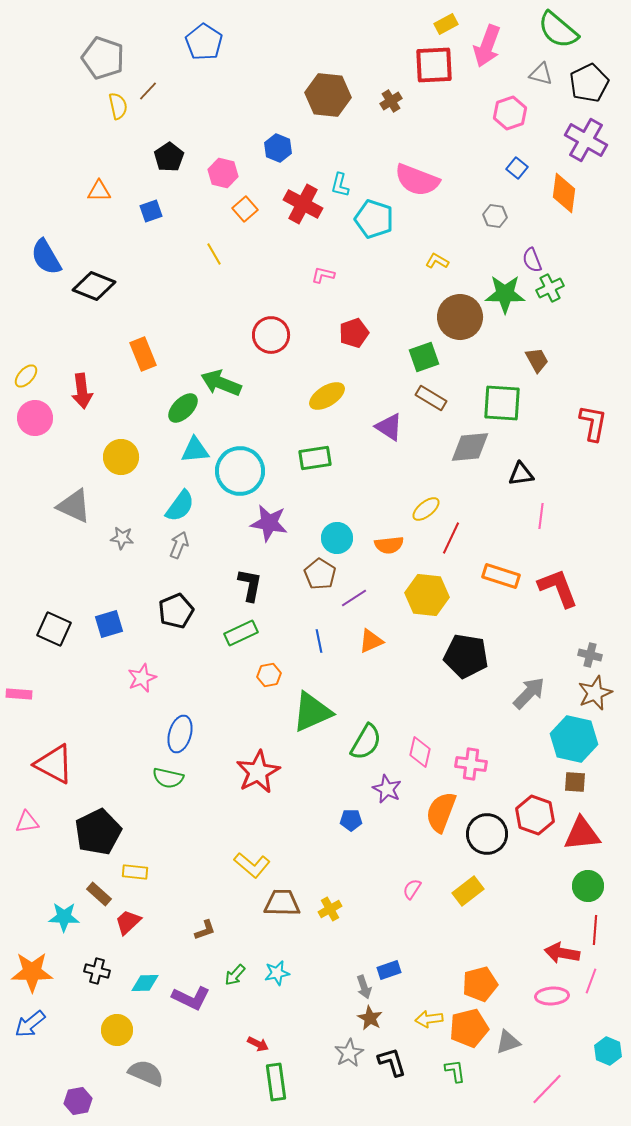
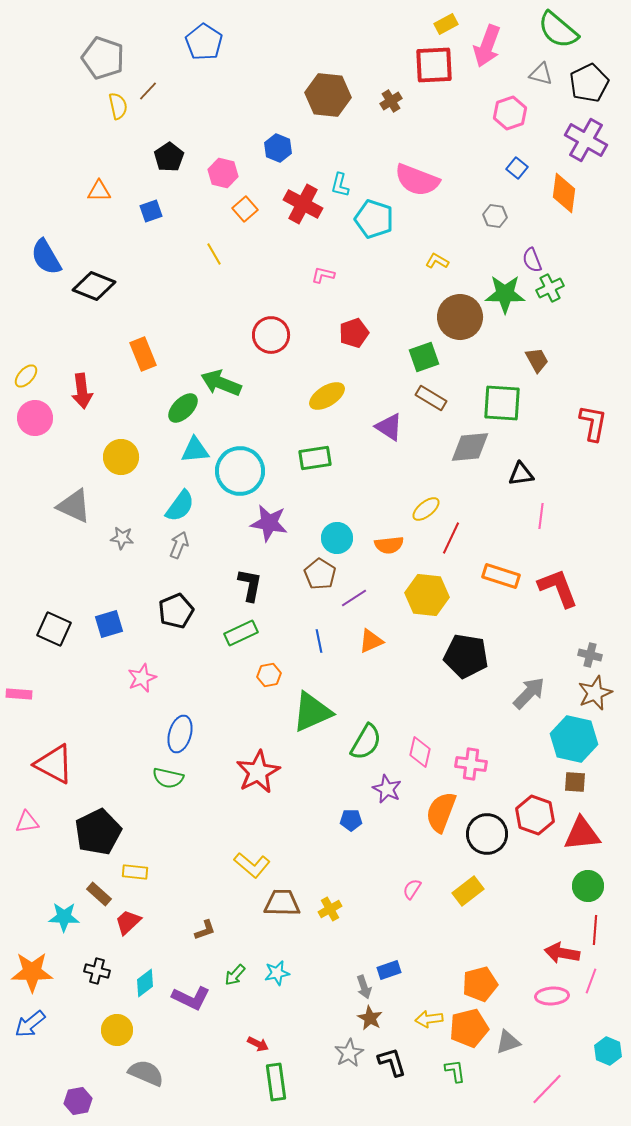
cyan diamond at (145, 983): rotated 36 degrees counterclockwise
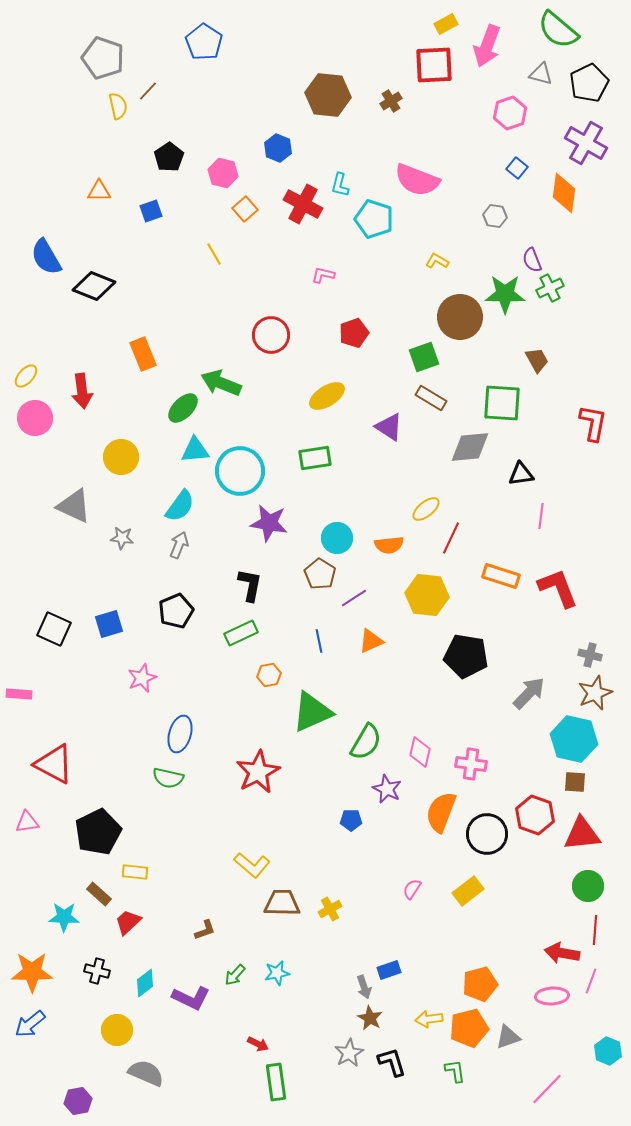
purple cross at (586, 140): moved 3 px down
gray triangle at (508, 1042): moved 5 px up
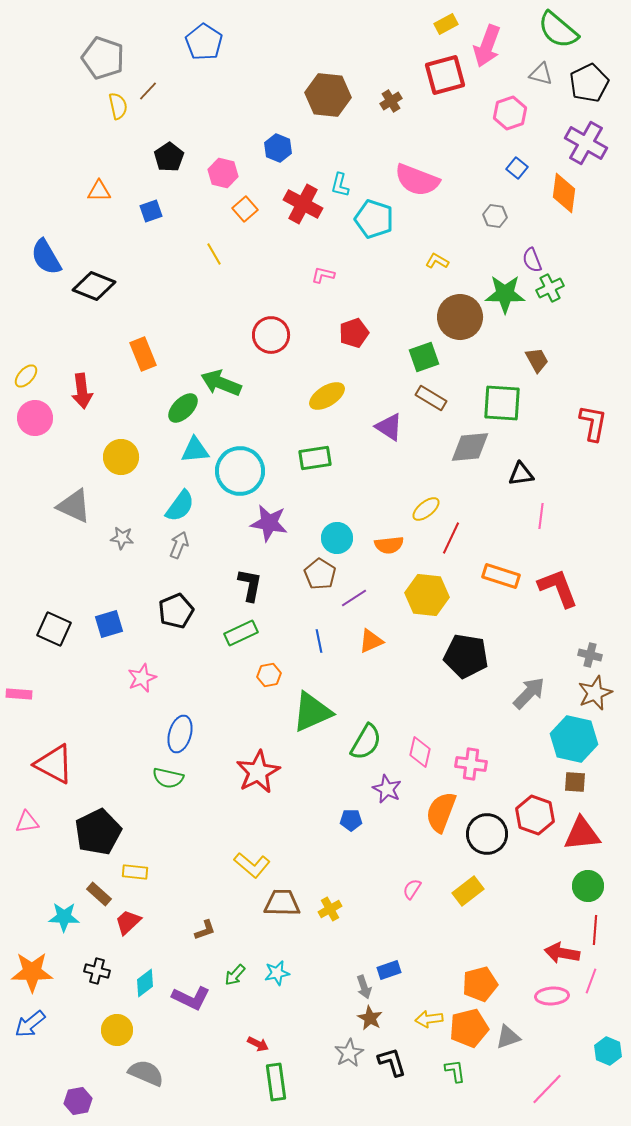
red square at (434, 65): moved 11 px right, 10 px down; rotated 12 degrees counterclockwise
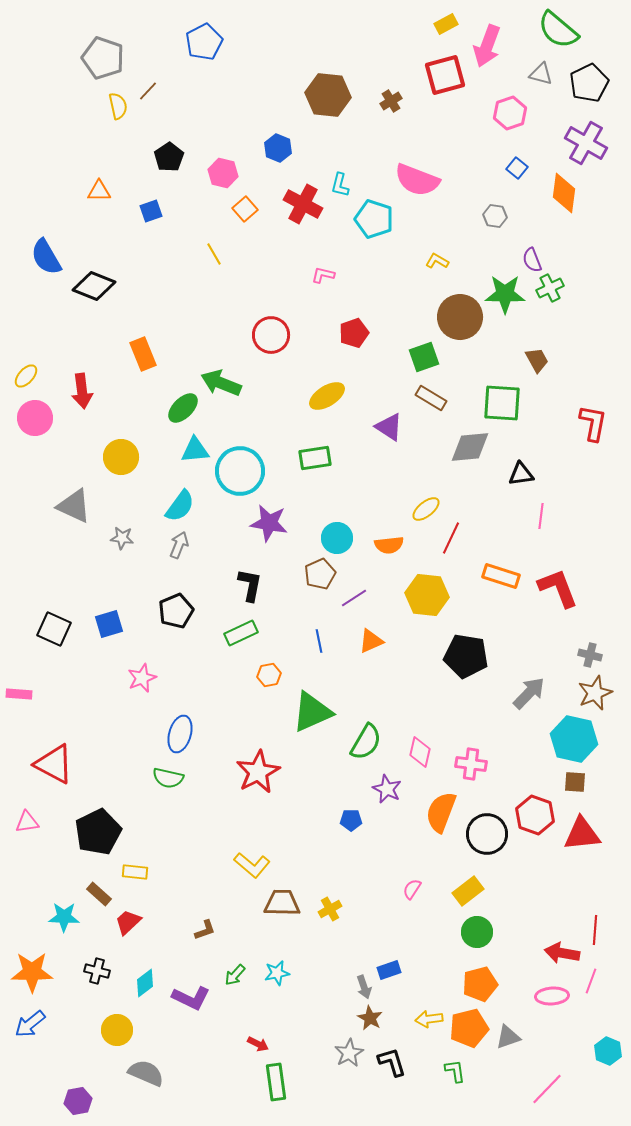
blue pentagon at (204, 42): rotated 12 degrees clockwise
brown pentagon at (320, 574): rotated 16 degrees clockwise
green circle at (588, 886): moved 111 px left, 46 px down
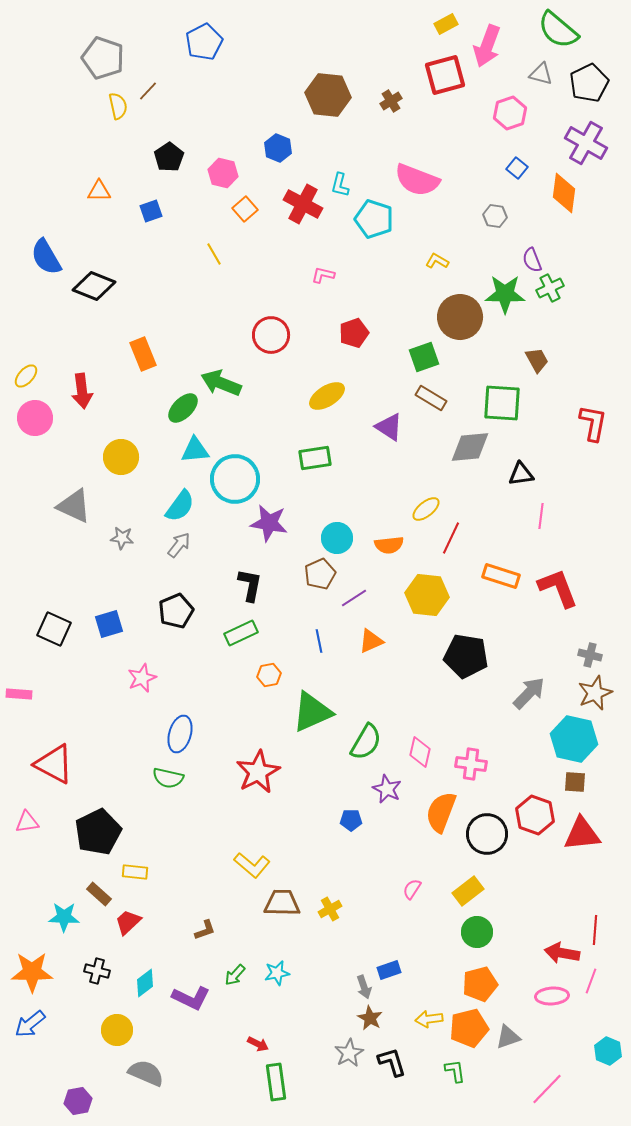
cyan circle at (240, 471): moved 5 px left, 8 px down
gray arrow at (179, 545): rotated 16 degrees clockwise
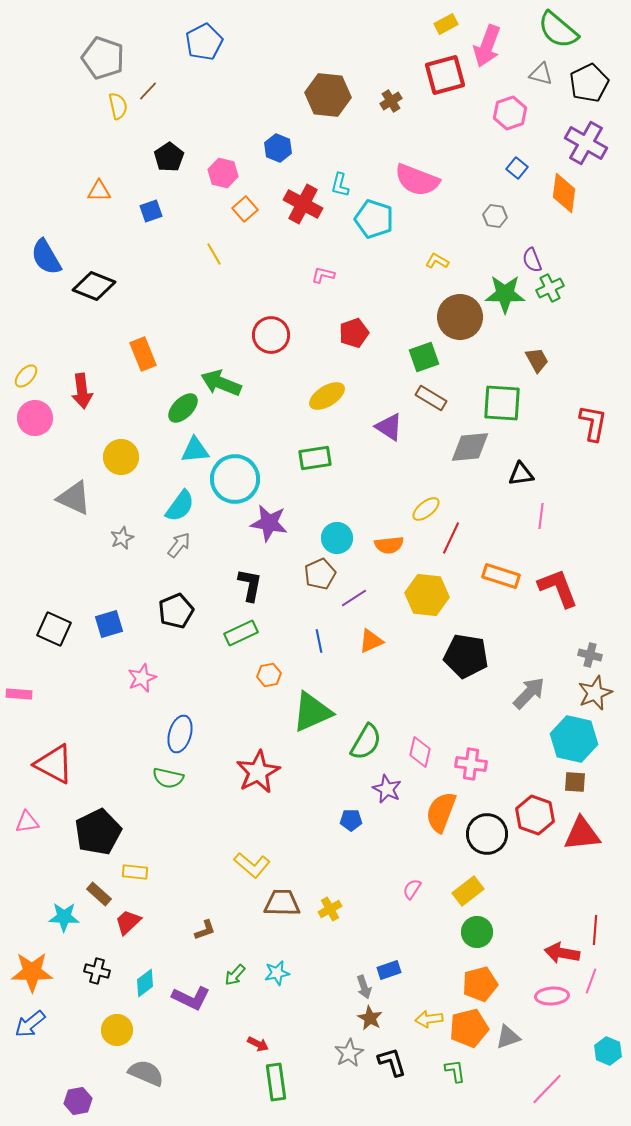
gray triangle at (74, 506): moved 8 px up
gray star at (122, 538): rotated 30 degrees counterclockwise
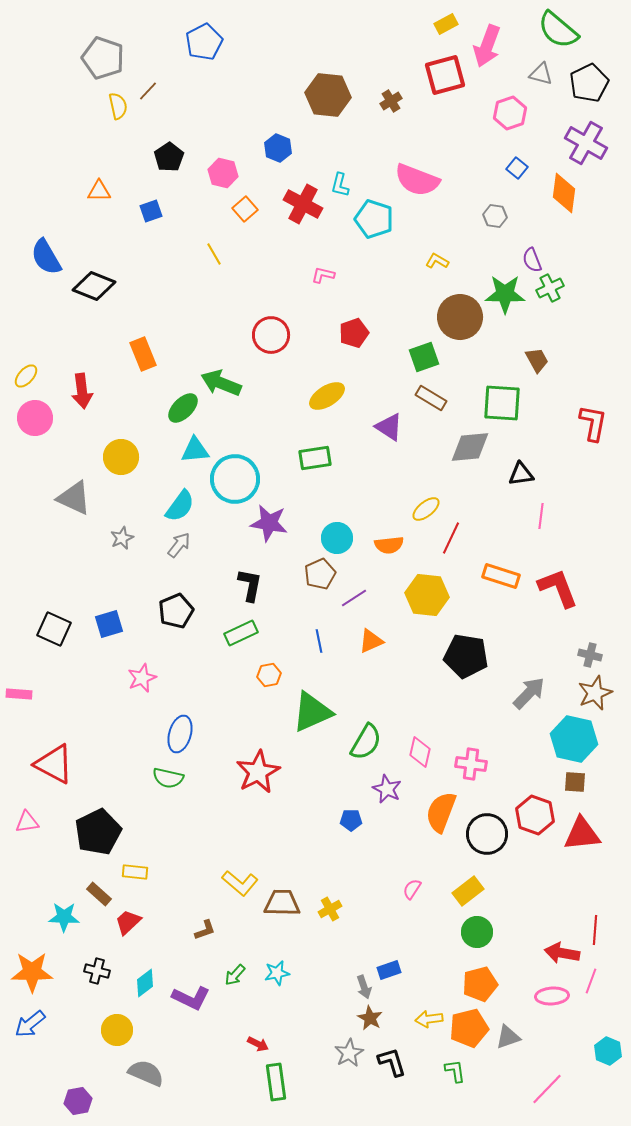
yellow L-shape at (252, 865): moved 12 px left, 18 px down
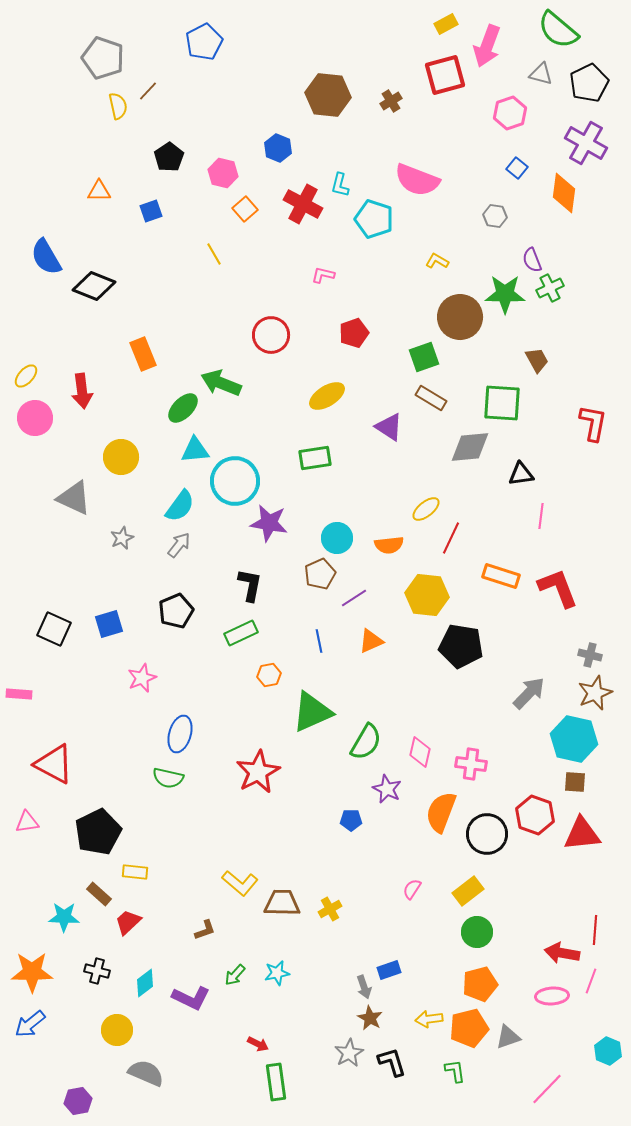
cyan circle at (235, 479): moved 2 px down
black pentagon at (466, 656): moved 5 px left, 10 px up
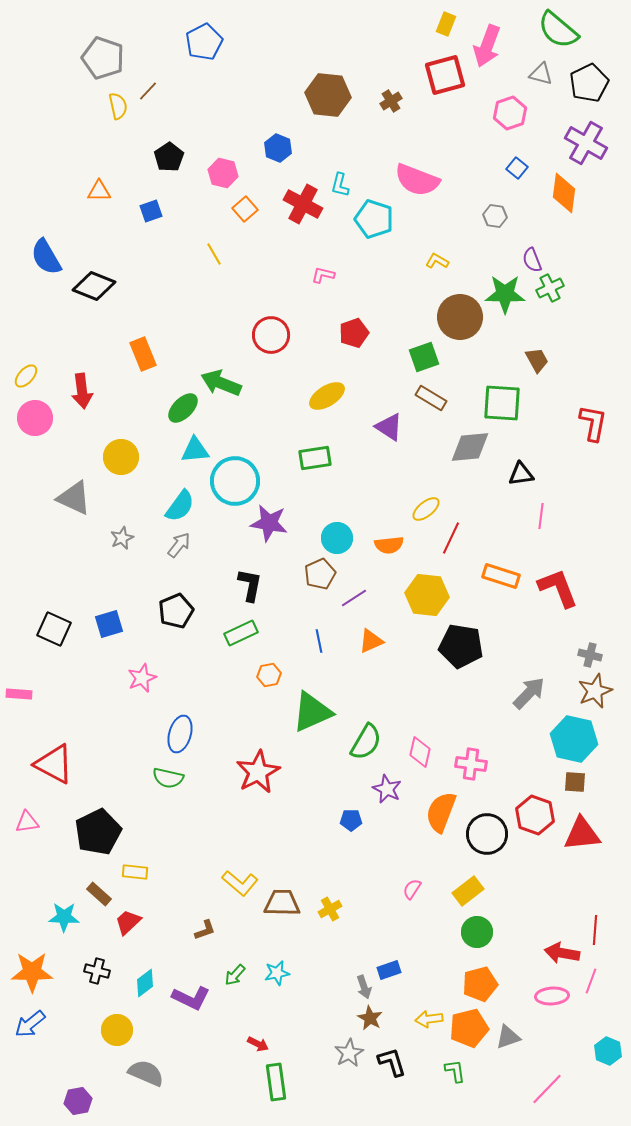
yellow rectangle at (446, 24): rotated 40 degrees counterclockwise
brown star at (595, 693): moved 2 px up
